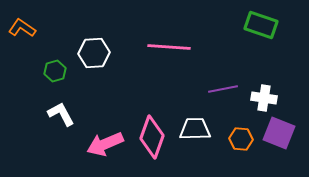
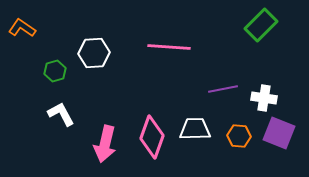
green rectangle: rotated 64 degrees counterclockwise
orange hexagon: moved 2 px left, 3 px up
pink arrow: rotated 54 degrees counterclockwise
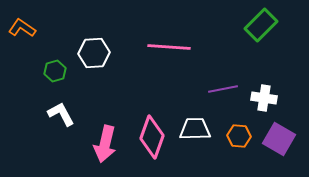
purple square: moved 6 px down; rotated 8 degrees clockwise
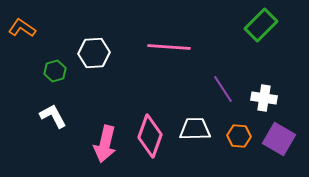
purple line: rotated 68 degrees clockwise
white L-shape: moved 8 px left, 2 px down
pink diamond: moved 2 px left, 1 px up
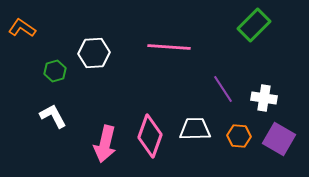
green rectangle: moved 7 px left
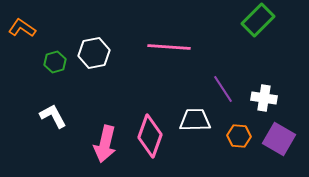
green rectangle: moved 4 px right, 5 px up
white hexagon: rotated 8 degrees counterclockwise
green hexagon: moved 9 px up
white trapezoid: moved 9 px up
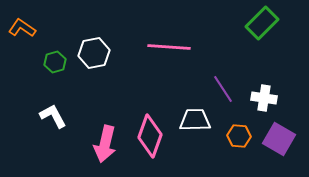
green rectangle: moved 4 px right, 3 px down
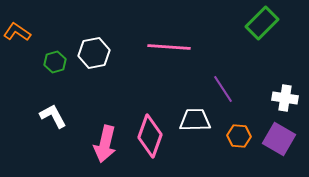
orange L-shape: moved 5 px left, 4 px down
white cross: moved 21 px right
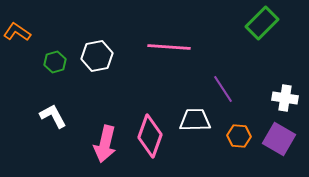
white hexagon: moved 3 px right, 3 px down
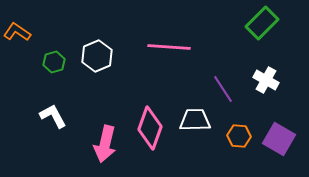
white hexagon: rotated 12 degrees counterclockwise
green hexagon: moved 1 px left
white cross: moved 19 px left, 18 px up; rotated 20 degrees clockwise
pink diamond: moved 8 px up
